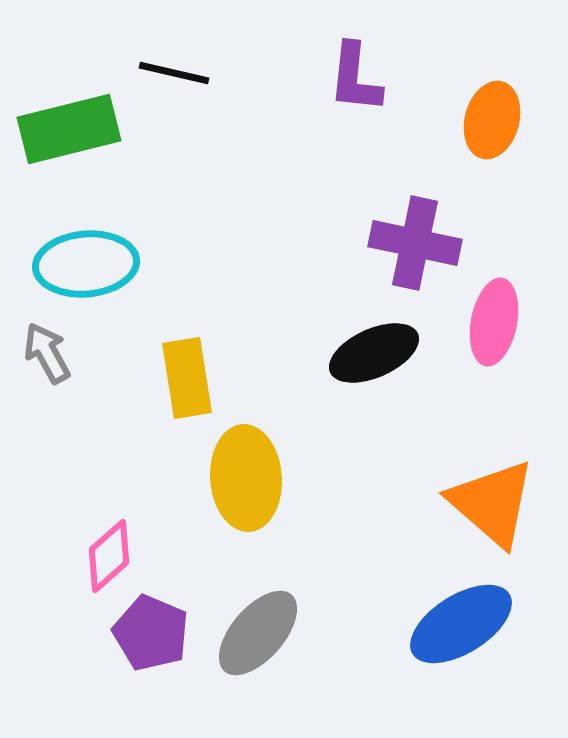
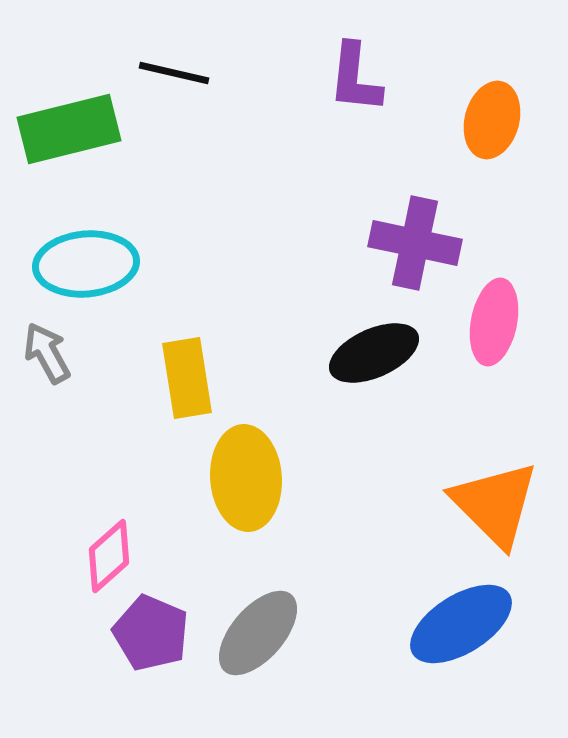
orange triangle: moved 3 px right, 1 px down; rotated 4 degrees clockwise
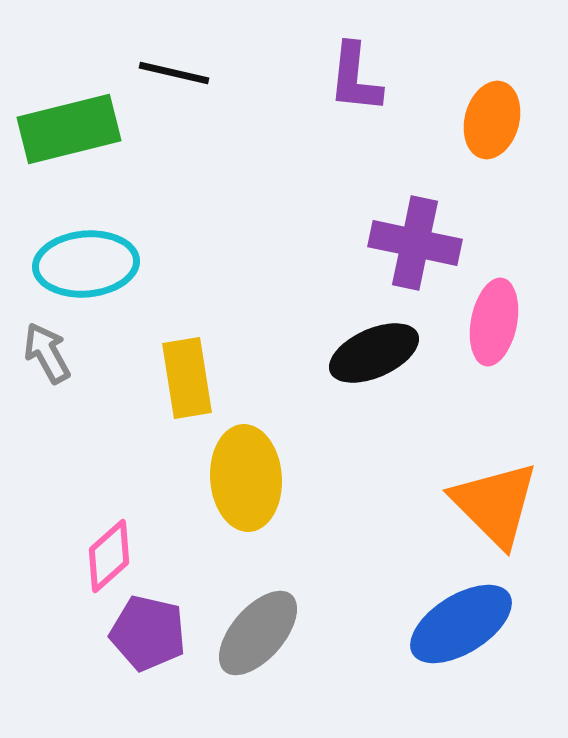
purple pentagon: moved 3 px left; rotated 10 degrees counterclockwise
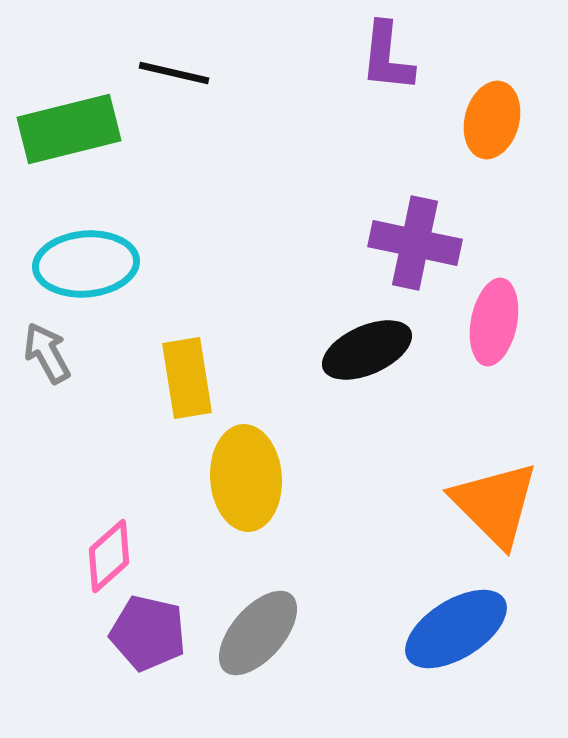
purple L-shape: moved 32 px right, 21 px up
black ellipse: moved 7 px left, 3 px up
blue ellipse: moved 5 px left, 5 px down
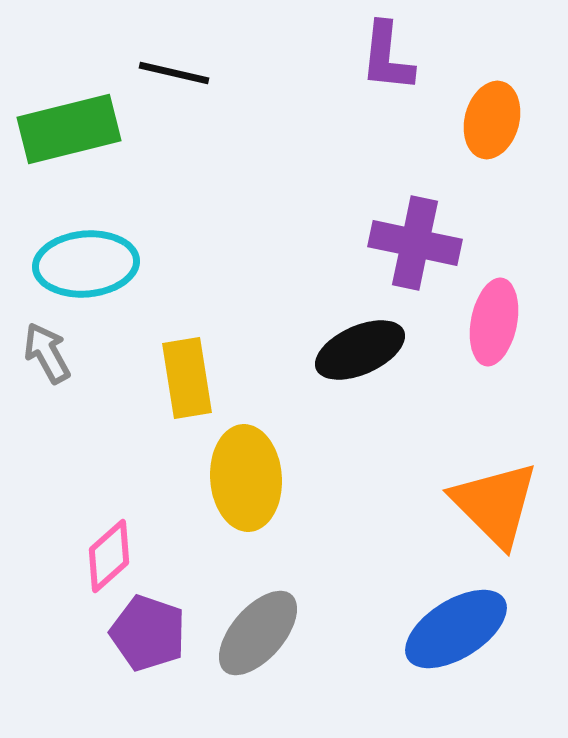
black ellipse: moved 7 px left
purple pentagon: rotated 6 degrees clockwise
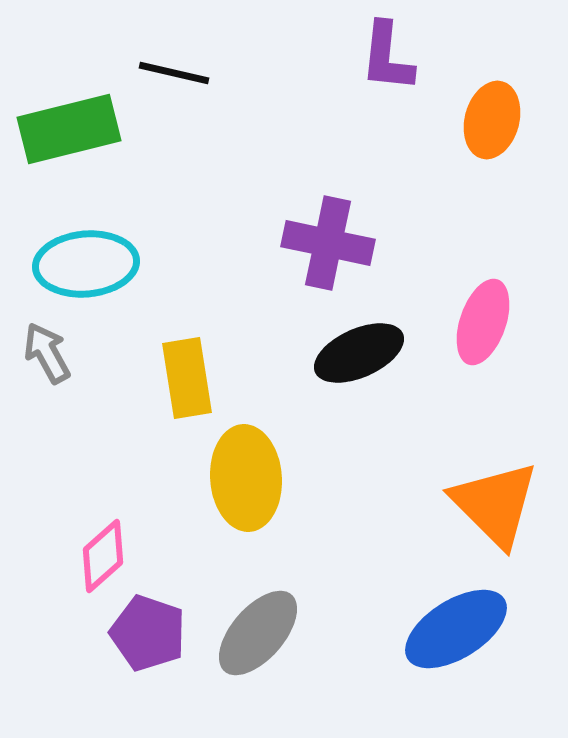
purple cross: moved 87 px left
pink ellipse: moved 11 px left; rotated 8 degrees clockwise
black ellipse: moved 1 px left, 3 px down
pink diamond: moved 6 px left
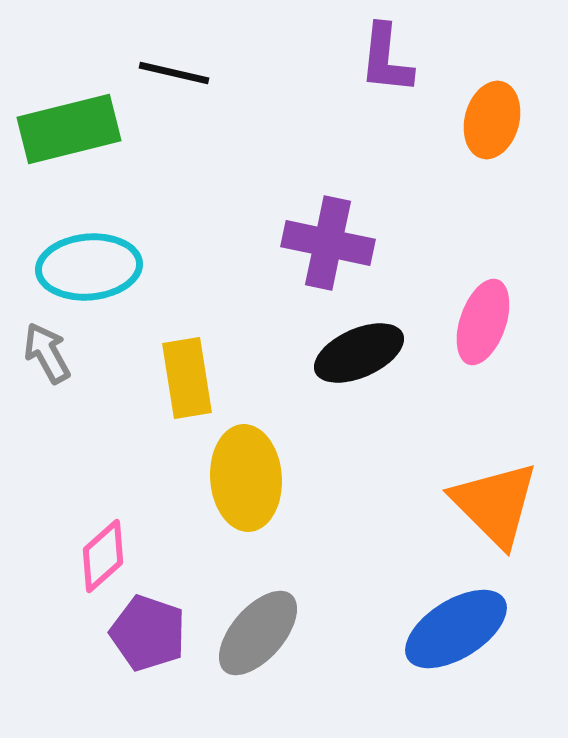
purple L-shape: moved 1 px left, 2 px down
cyan ellipse: moved 3 px right, 3 px down
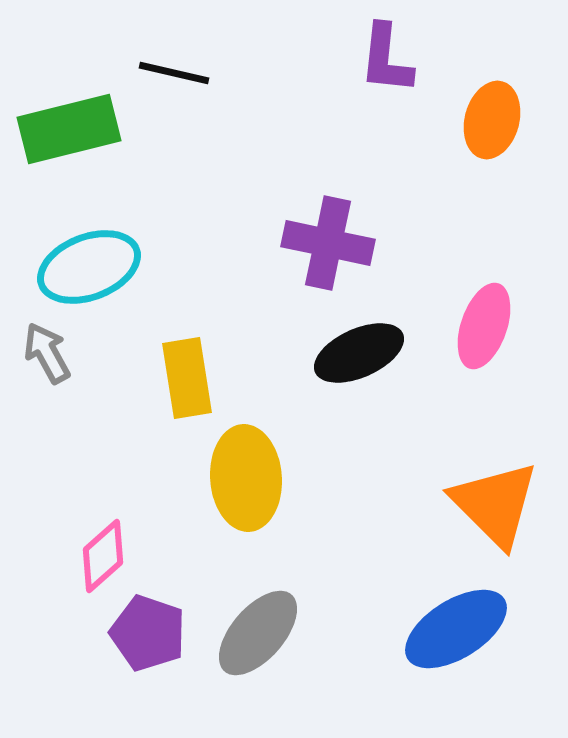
cyan ellipse: rotated 16 degrees counterclockwise
pink ellipse: moved 1 px right, 4 px down
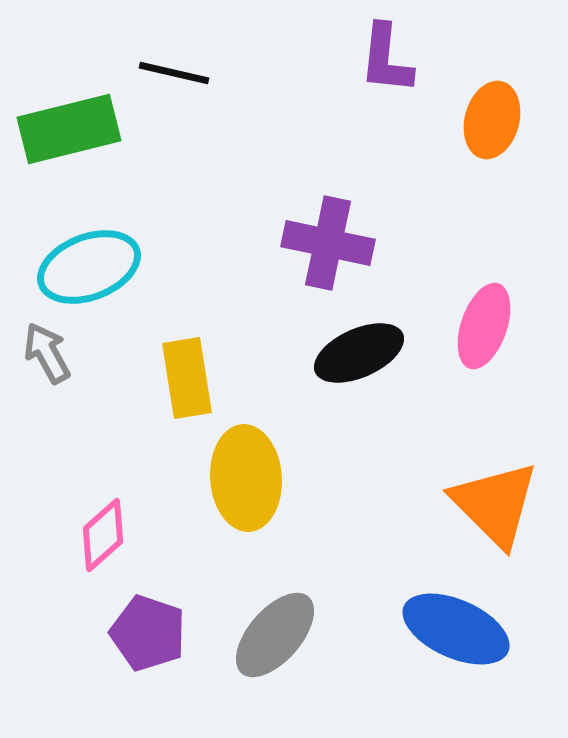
pink diamond: moved 21 px up
blue ellipse: rotated 56 degrees clockwise
gray ellipse: moved 17 px right, 2 px down
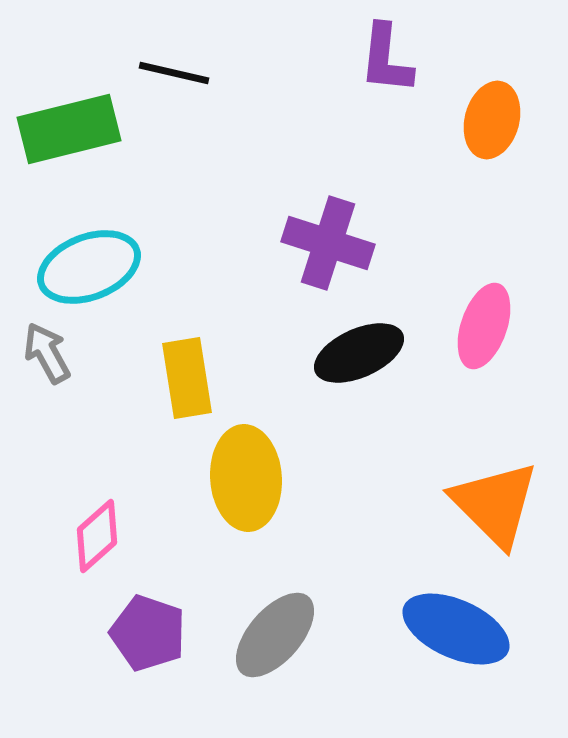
purple cross: rotated 6 degrees clockwise
pink diamond: moved 6 px left, 1 px down
